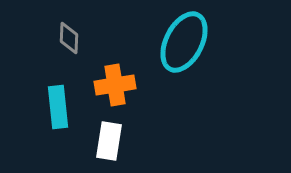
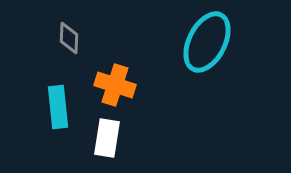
cyan ellipse: moved 23 px right
orange cross: rotated 27 degrees clockwise
white rectangle: moved 2 px left, 3 px up
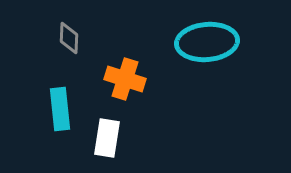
cyan ellipse: rotated 58 degrees clockwise
orange cross: moved 10 px right, 6 px up
cyan rectangle: moved 2 px right, 2 px down
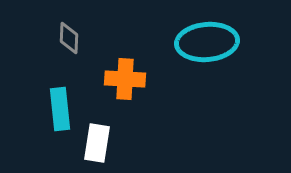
orange cross: rotated 15 degrees counterclockwise
white rectangle: moved 10 px left, 5 px down
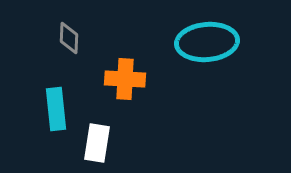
cyan rectangle: moved 4 px left
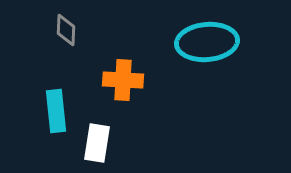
gray diamond: moved 3 px left, 8 px up
orange cross: moved 2 px left, 1 px down
cyan rectangle: moved 2 px down
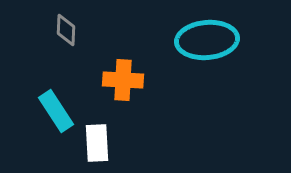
cyan ellipse: moved 2 px up
cyan rectangle: rotated 27 degrees counterclockwise
white rectangle: rotated 12 degrees counterclockwise
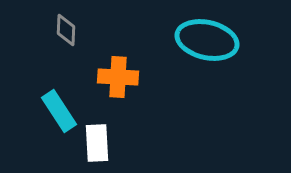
cyan ellipse: rotated 18 degrees clockwise
orange cross: moved 5 px left, 3 px up
cyan rectangle: moved 3 px right
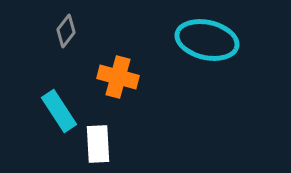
gray diamond: moved 1 px down; rotated 36 degrees clockwise
orange cross: rotated 12 degrees clockwise
white rectangle: moved 1 px right, 1 px down
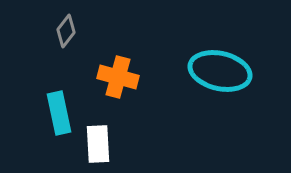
cyan ellipse: moved 13 px right, 31 px down
cyan rectangle: moved 2 px down; rotated 21 degrees clockwise
